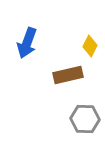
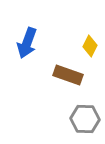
brown rectangle: rotated 32 degrees clockwise
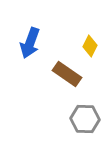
blue arrow: moved 3 px right
brown rectangle: moved 1 px left, 1 px up; rotated 16 degrees clockwise
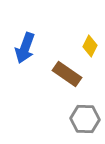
blue arrow: moved 5 px left, 5 px down
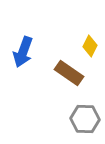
blue arrow: moved 2 px left, 4 px down
brown rectangle: moved 2 px right, 1 px up
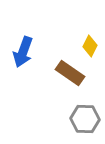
brown rectangle: moved 1 px right
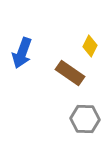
blue arrow: moved 1 px left, 1 px down
